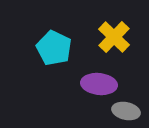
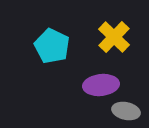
cyan pentagon: moved 2 px left, 2 px up
purple ellipse: moved 2 px right, 1 px down; rotated 12 degrees counterclockwise
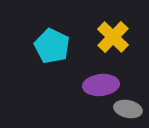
yellow cross: moved 1 px left
gray ellipse: moved 2 px right, 2 px up
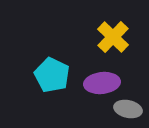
cyan pentagon: moved 29 px down
purple ellipse: moved 1 px right, 2 px up
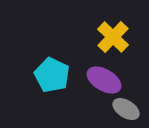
purple ellipse: moved 2 px right, 3 px up; rotated 36 degrees clockwise
gray ellipse: moved 2 px left; rotated 20 degrees clockwise
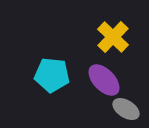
cyan pentagon: rotated 20 degrees counterclockwise
purple ellipse: rotated 16 degrees clockwise
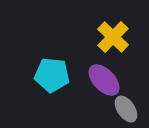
gray ellipse: rotated 24 degrees clockwise
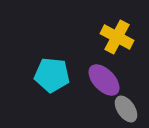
yellow cross: moved 4 px right; rotated 16 degrees counterclockwise
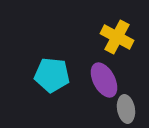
purple ellipse: rotated 16 degrees clockwise
gray ellipse: rotated 24 degrees clockwise
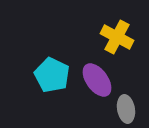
cyan pentagon: rotated 20 degrees clockwise
purple ellipse: moved 7 px left; rotated 8 degrees counterclockwise
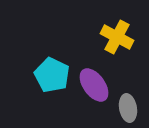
purple ellipse: moved 3 px left, 5 px down
gray ellipse: moved 2 px right, 1 px up
